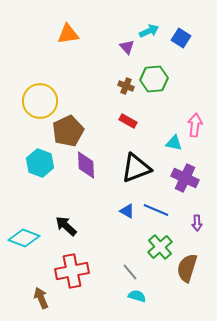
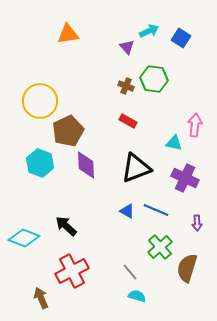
green hexagon: rotated 12 degrees clockwise
red cross: rotated 16 degrees counterclockwise
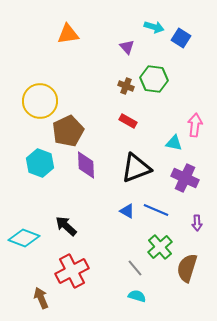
cyan arrow: moved 5 px right, 4 px up; rotated 42 degrees clockwise
gray line: moved 5 px right, 4 px up
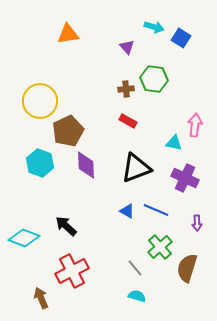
brown cross: moved 3 px down; rotated 28 degrees counterclockwise
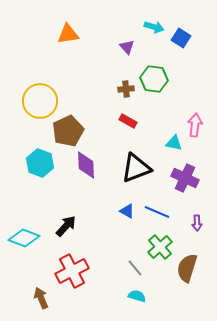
blue line: moved 1 px right, 2 px down
black arrow: rotated 90 degrees clockwise
